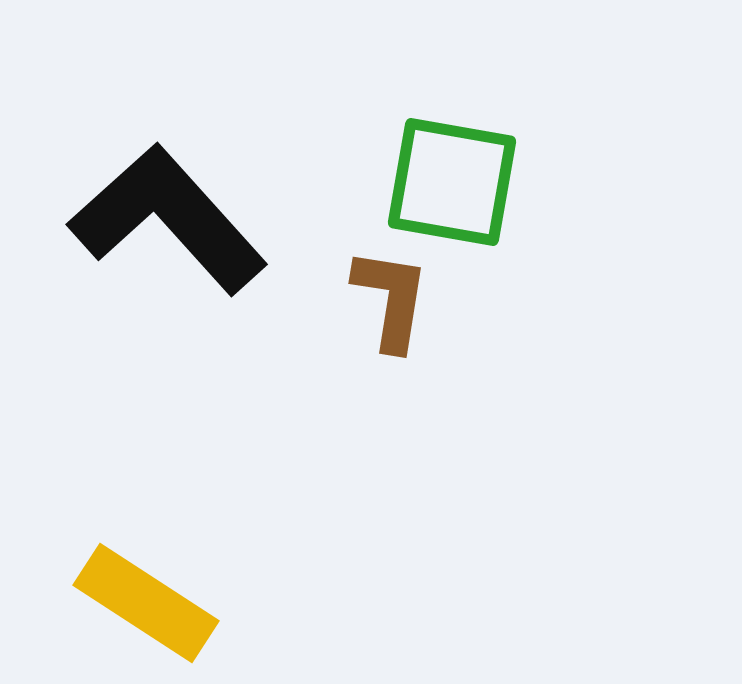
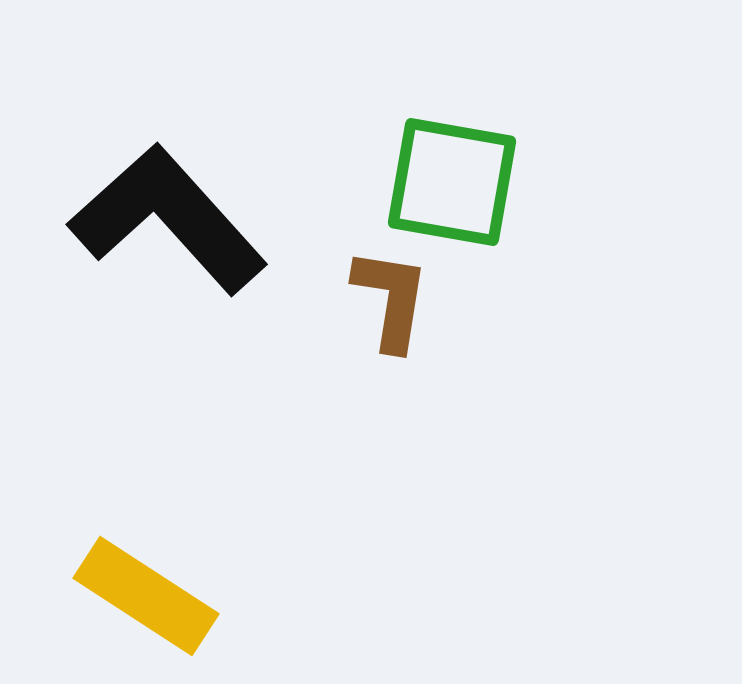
yellow rectangle: moved 7 px up
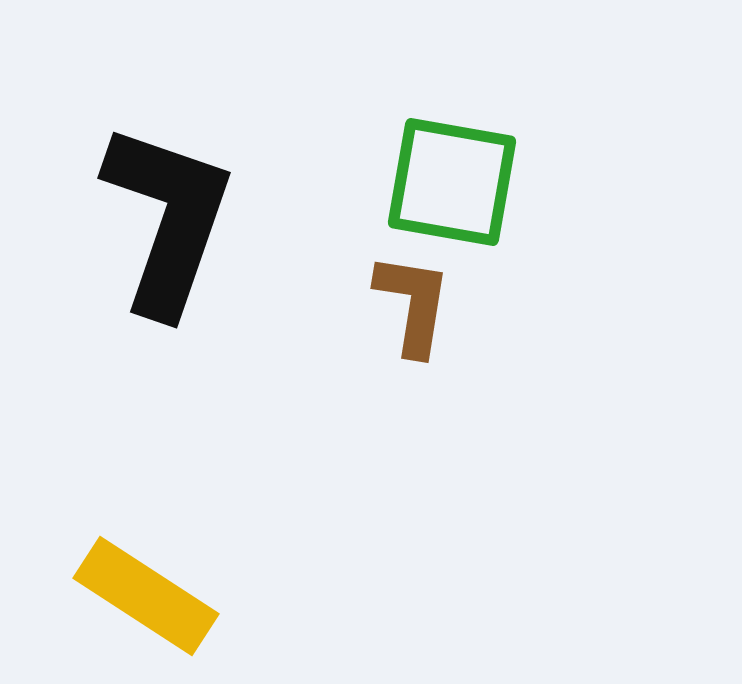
black L-shape: rotated 61 degrees clockwise
brown L-shape: moved 22 px right, 5 px down
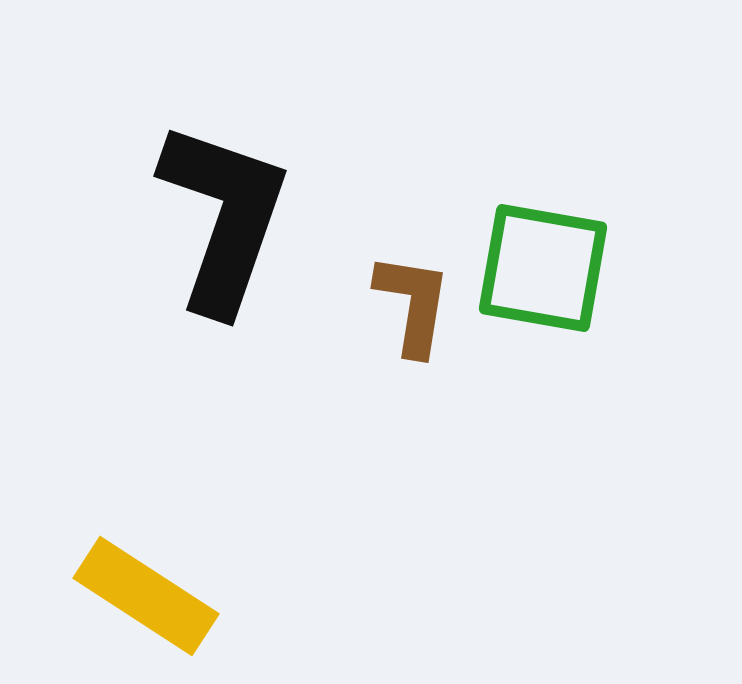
green square: moved 91 px right, 86 px down
black L-shape: moved 56 px right, 2 px up
